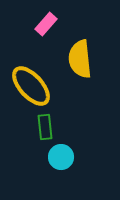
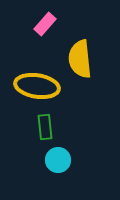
pink rectangle: moved 1 px left
yellow ellipse: moved 6 px right; rotated 39 degrees counterclockwise
cyan circle: moved 3 px left, 3 px down
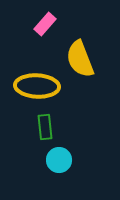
yellow semicircle: rotated 15 degrees counterclockwise
yellow ellipse: rotated 6 degrees counterclockwise
cyan circle: moved 1 px right
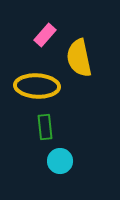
pink rectangle: moved 11 px down
yellow semicircle: moved 1 px left, 1 px up; rotated 9 degrees clockwise
cyan circle: moved 1 px right, 1 px down
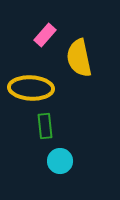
yellow ellipse: moved 6 px left, 2 px down
green rectangle: moved 1 px up
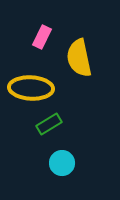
pink rectangle: moved 3 px left, 2 px down; rotated 15 degrees counterclockwise
green rectangle: moved 4 px right, 2 px up; rotated 65 degrees clockwise
cyan circle: moved 2 px right, 2 px down
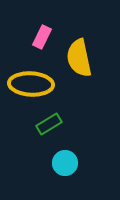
yellow ellipse: moved 4 px up
cyan circle: moved 3 px right
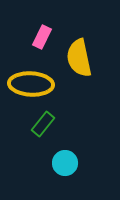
green rectangle: moved 6 px left; rotated 20 degrees counterclockwise
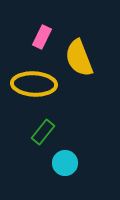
yellow semicircle: rotated 9 degrees counterclockwise
yellow ellipse: moved 3 px right
green rectangle: moved 8 px down
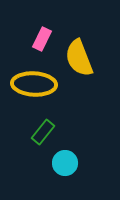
pink rectangle: moved 2 px down
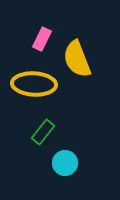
yellow semicircle: moved 2 px left, 1 px down
